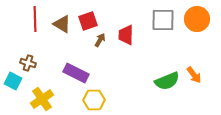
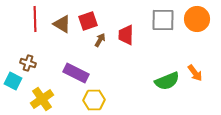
orange arrow: moved 1 px right, 2 px up
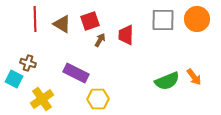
red square: moved 2 px right
orange arrow: moved 1 px left, 4 px down
cyan square: moved 1 px right, 2 px up
yellow hexagon: moved 4 px right, 1 px up
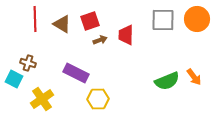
brown arrow: rotated 40 degrees clockwise
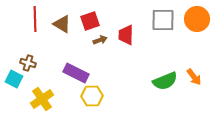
green semicircle: moved 2 px left
yellow hexagon: moved 6 px left, 3 px up
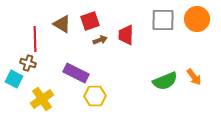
red line: moved 20 px down
yellow hexagon: moved 3 px right
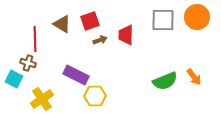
orange circle: moved 2 px up
purple rectangle: moved 2 px down
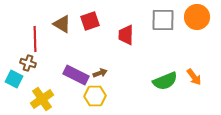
brown arrow: moved 33 px down
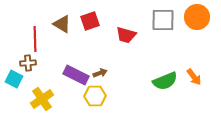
red trapezoid: rotated 75 degrees counterclockwise
brown cross: rotated 21 degrees counterclockwise
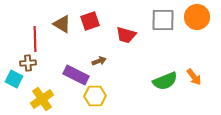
brown arrow: moved 1 px left, 12 px up
